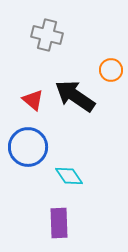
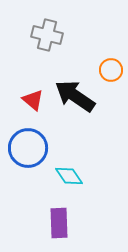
blue circle: moved 1 px down
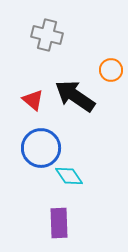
blue circle: moved 13 px right
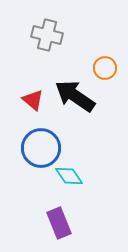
orange circle: moved 6 px left, 2 px up
purple rectangle: rotated 20 degrees counterclockwise
